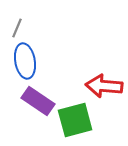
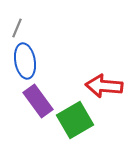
purple rectangle: rotated 20 degrees clockwise
green square: rotated 15 degrees counterclockwise
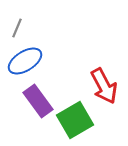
blue ellipse: rotated 68 degrees clockwise
red arrow: rotated 123 degrees counterclockwise
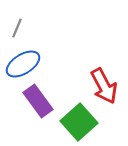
blue ellipse: moved 2 px left, 3 px down
green square: moved 4 px right, 2 px down; rotated 12 degrees counterclockwise
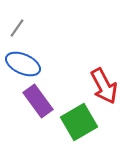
gray line: rotated 12 degrees clockwise
blue ellipse: rotated 56 degrees clockwise
green square: rotated 12 degrees clockwise
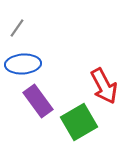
blue ellipse: rotated 28 degrees counterclockwise
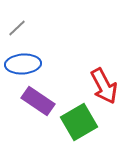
gray line: rotated 12 degrees clockwise
purple rectangle: rotated 20 degrees counterclockwise
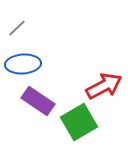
red arrow: rotated 90 degrees counterclockwise
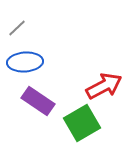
blue ellipse: moved 2 px right, 2 px up
green square: moved 3 px right, 1 px down
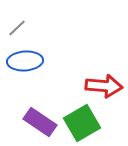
blue ellipse: moved 1 px up
red arrow: rotated 33 degrees clockwise
purple rectangle: moved 2 px right, 21 px down
